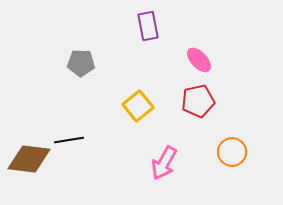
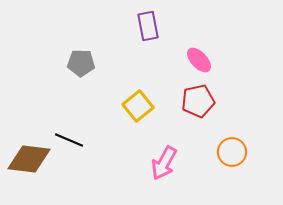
black line: rotated 32 degrees clockwise
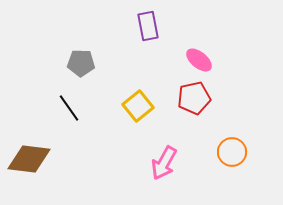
pink ellipse: rotated 8 degrees counterclockwise
red pentagon: moved 4 px left, 3 px up
black line: moved 32 px up; rotated 32 degrees clockwise
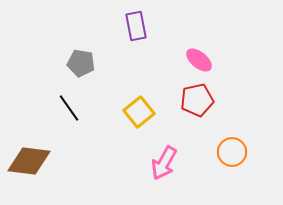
purple rectangle: moved 12 px left
gray pentagon: rotated 8 degrees clockwise
red pentagon: moved 3 px right, 2 px down
yellow square: moved 1 px right, 6 px down
brown diamond: moved 2 px down
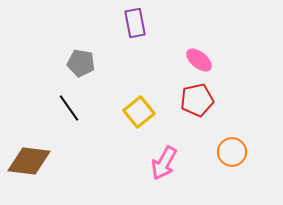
purple rectangle: moved 1 px left, 3 px up
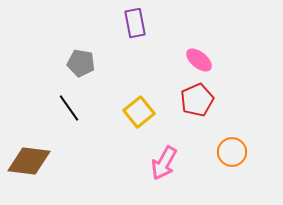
red pentagon: rotated 12 degrees counterclockwise
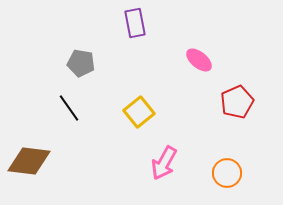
red pentagon: moved 40 px right, 2 px down
orange circle: moved 5 px left, 21 px down
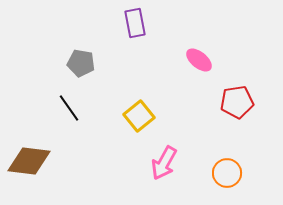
red pentagon: rotated 16 degrees clockwise
yellow square: moved 4 px down
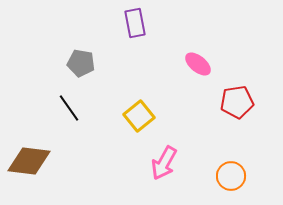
pink ellipse: moved 1 px left, 4 px down
orange circle: moved 4 px right, 3 px down
